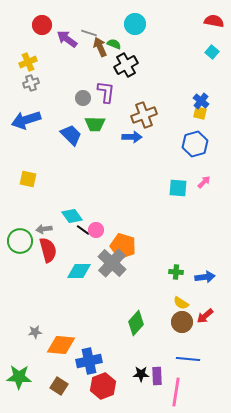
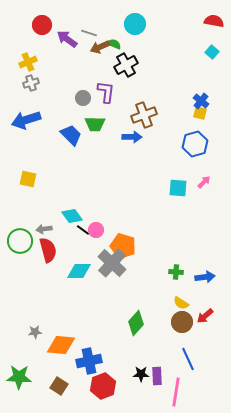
brown arrow at (100, 47): rotated 90 degrees counterclockwise
blue line at (188, 359): rotated 60 degrees clockwise
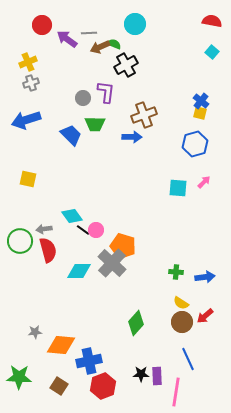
red semicircle at (214, 21): moved 2 px left
gray line at (89, 33): rotated 21 degrees counterclockwise
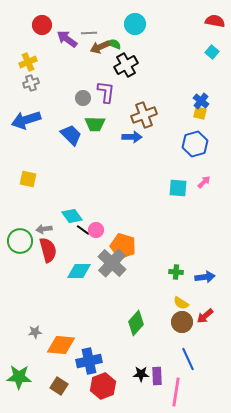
red semicircle at (212, 21): moved 3 px right
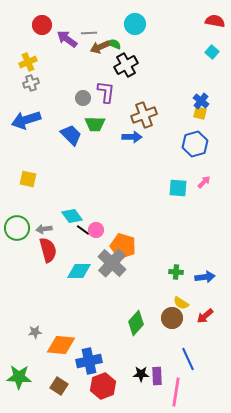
green circle at (20, 241): moved 3 px left, 13 px up
brown circle at (182, 322): moved 10 px left, 4 px up
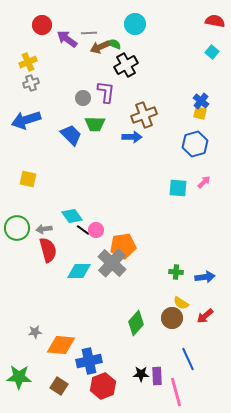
orange pentagon at (123, 246): rotated 25 degrees counterclockwise
pink line at (176, 392): rotated 24 degrees counterclockwise
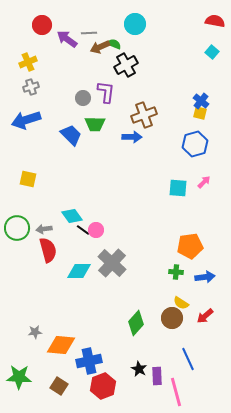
gray cross at (31, 83): moved 4 px down
orange pentagon at (123, 246): moved 67 px right
black star at (141, 374): moved 2 px left, 5 px up; rotated 28 degrees clockwise
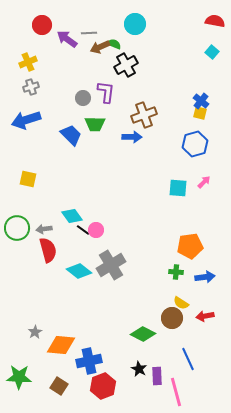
gray cross at (112, 263): moved 1 px left, 2 px down; rotated 16 degrees clockwise
cyan diamond at (79, 271): rotated 40 degrees clockwise
red arrow at (205, 316): rotated 30 degrees clockwise
green diamond at (136, 323): moved 7 px right, 11 px down; rotated 75 degrees clockwise
gray star at (35, 332): rotated 24 degrees counterclockwise
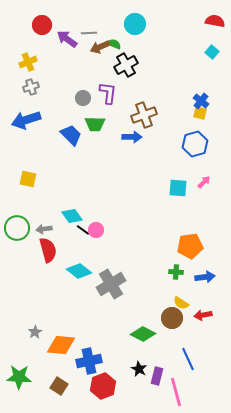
purple L-shape at (106, 92): moved 2 px right, 1 px down
gray cross at (111, 265): moved 19 px down
red arrow at (205, 316): moved 2 px left, 1 px up
purple rectangle at (157, 376): rotated 18 degrees clockwise
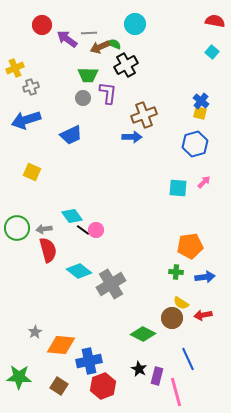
yellow cross at (28, 62): moved 13 px left, 6 px down
green trapezoid at (95, 124): moved 7 px left, 49 px up
blue trapezoid at (71, 135): rotated 110 degrees clockwise
yellow square at (28, 179): moved 4 px right, 7 px up; rotated 12 degrees clockwise
